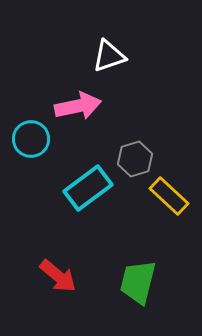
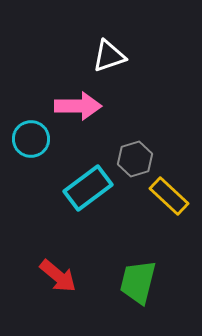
pink arrow: rotated 12 degrees clockwise
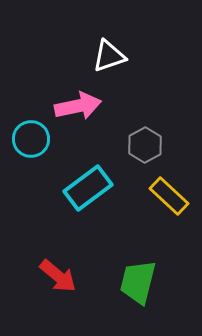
pink arrow: rotated 12 degrees counterclockwise
gray hexagon: moved 10 px right, 14 px up; rotated 12 degrees counterclockwise
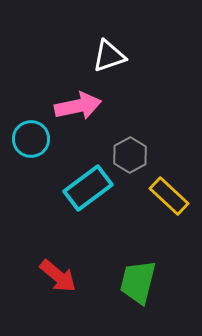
gray hexagon: moved 15 px left, 10 px down
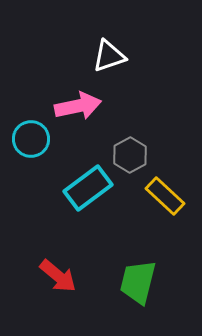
yellow rectangle: moved 4 px left
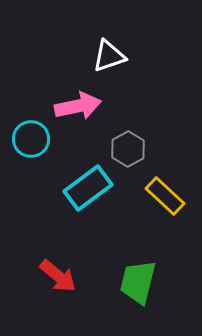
gray hexagon: moved 2 px left, 6 px up
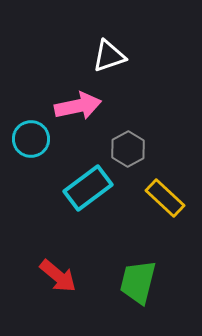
yellow rectangle: moved 2 px down
